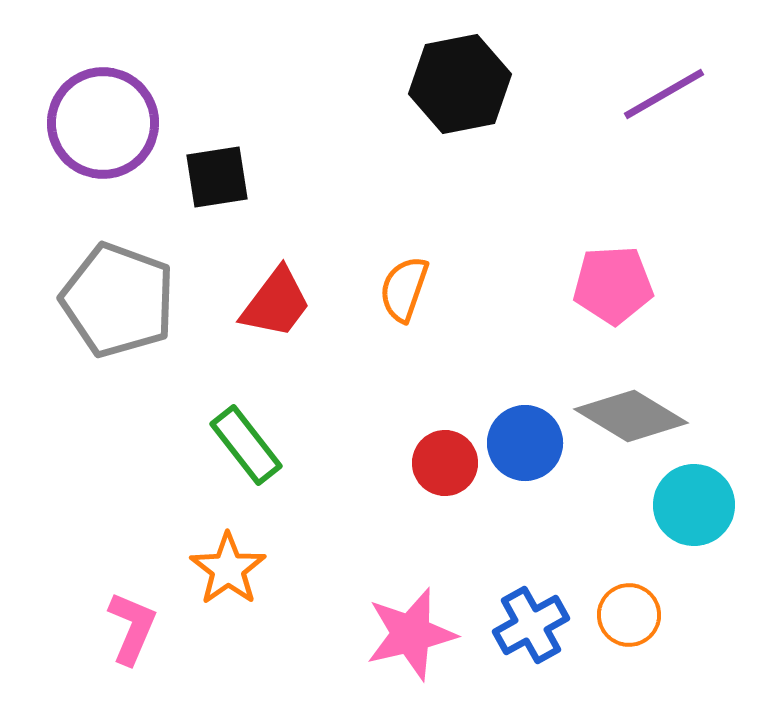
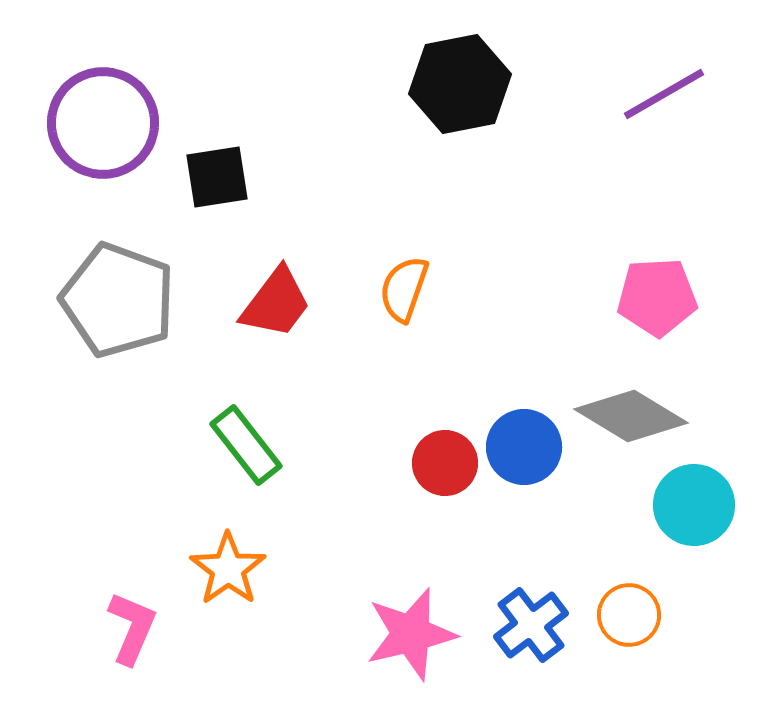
pink pentagon: moved 44 px right, 12 px down
blue circle: moved 1 px left, 4 px down
blue cross: rotated 8 degrees counterclockwise
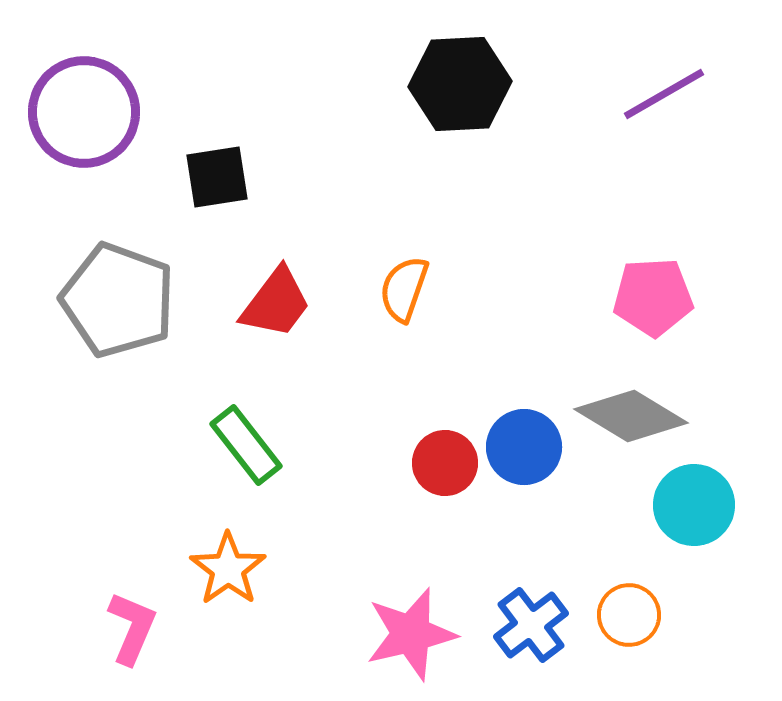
black hexagon: rotated 8 degrees clockwise
purple circle: moved 19 px left, 11 px up
pink pentagon: moved 4 px left
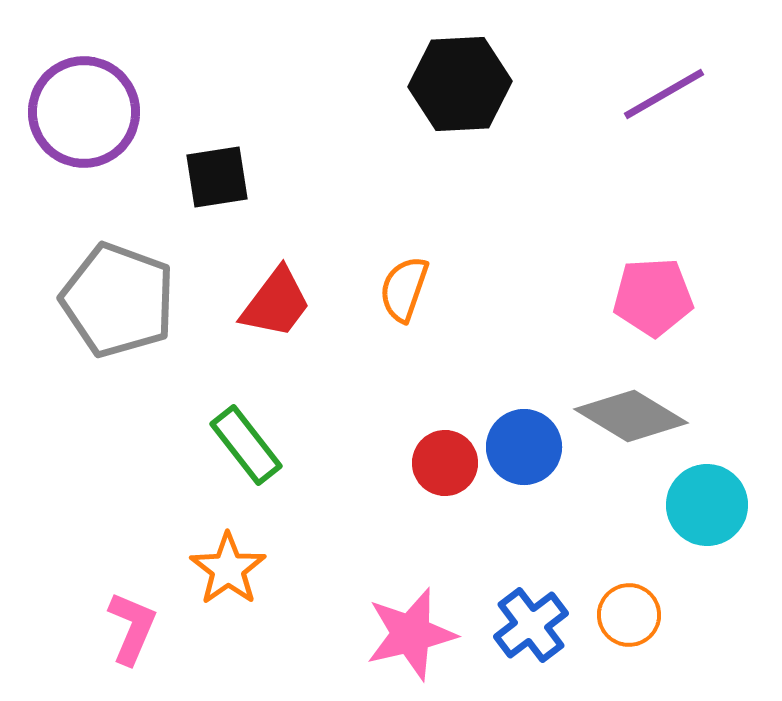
cyan circle: moved 13 px right
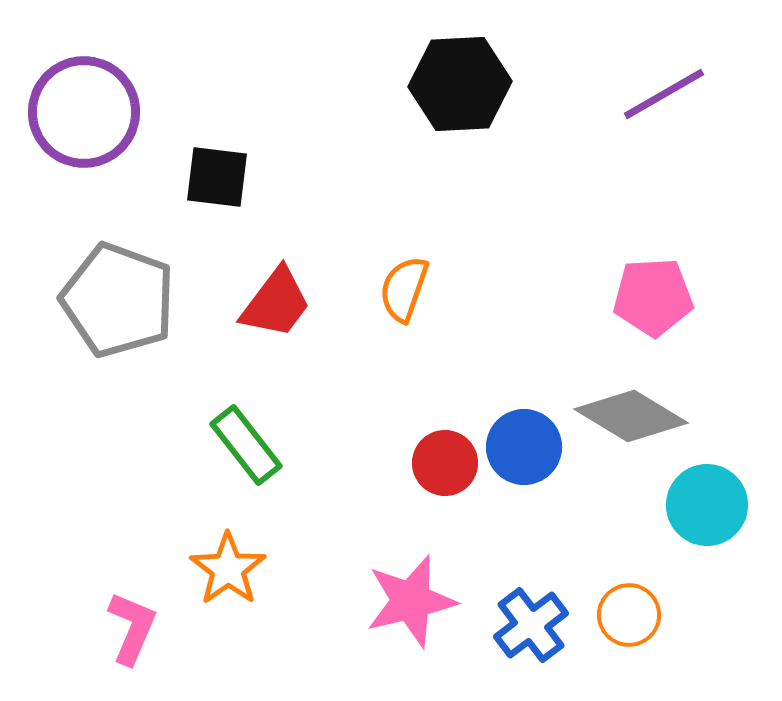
black square: rotated 16 degrees clockwise
pink star: moved 33 px up
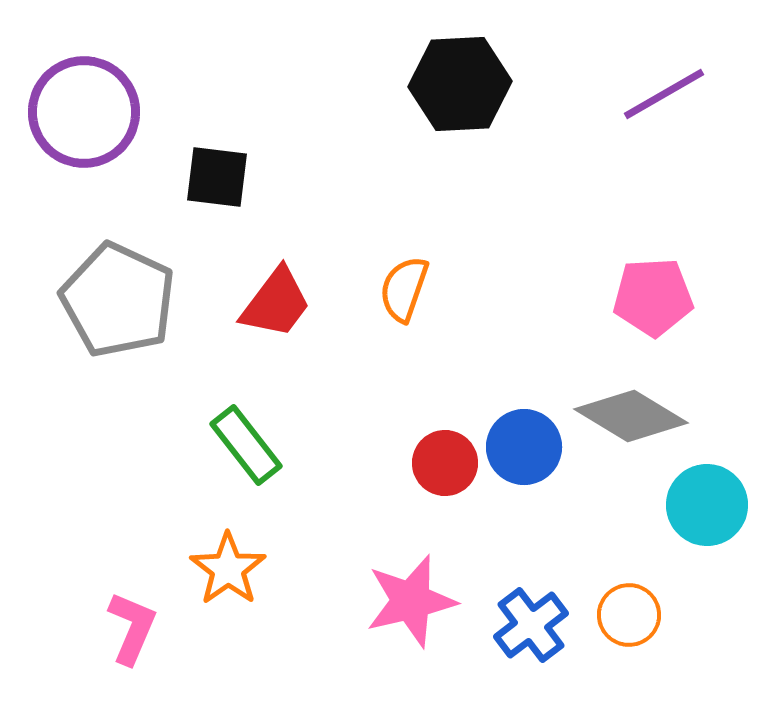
gray pentagon: rotated 5 degrees clockwise
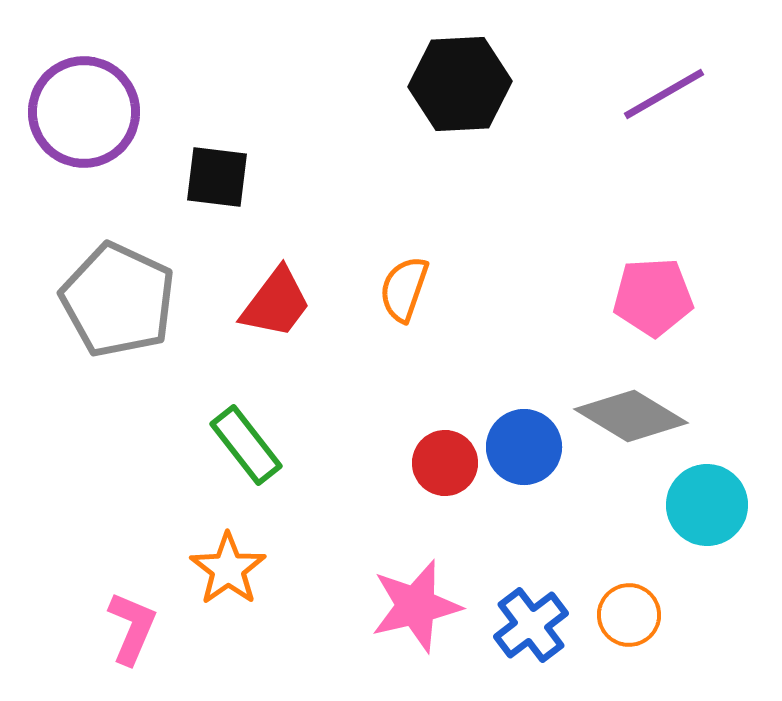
pink star: moved 5 px right, 5 px down
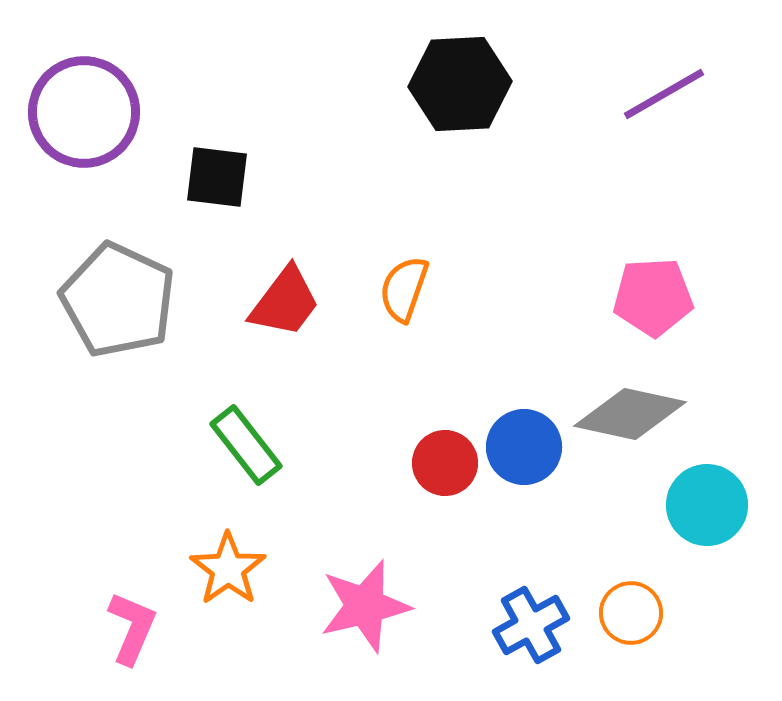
red trapezoid: moved 9 px right, 1 px up
gray diamond: moved 1 px left, 2 px up; rotated 19 degrees counterclockwise
pink star: moved 51 px left
orange circle: moved 2 px right, 2 px up
blue cross: rotated 8 degrees clockwise
